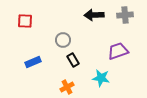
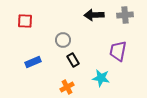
purple trapezoid: rotated 60 degrees counterclockwise
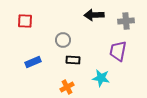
gray cross: moved 1 px right, 6 px down
black rectangle: rotated 56 degrees counterclockwise
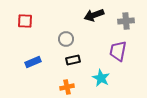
black arrow: rotated 18 degrees counterclockwise
gray circle: moved 3 px right, 1 px up
black rectangle: rotated 16 degrees counterclockwise
cyan star: rotated 18 degrees clockwise
orange cross: rotated 16 degrees clockwise
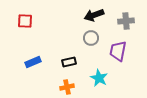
gray circle: moved 25 px right, 1 px up
black rectangle: moved 4 px left, 2 px down
cyan star: moved 2 px left
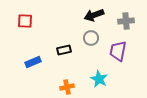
black rectangle: moved 5 px left, 12 px up
cyan star: moved 1 px down
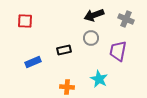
gray cross: moved 2 px up; rotated 28 degrees clockwise
orange cross: rotated 16 degrees clockwise
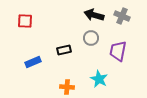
black arrow: rotated 36 degrees clockwise
gray cross: moved 4 px left, 3 px up
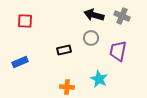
blue rectangle: moved 13 px left
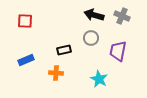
blue rectangle: moved 6 px right, 2 px up
orange cross: moved 11 px left, 14 px up
